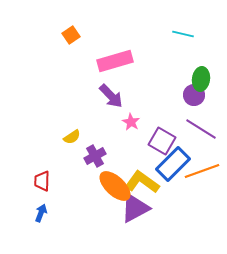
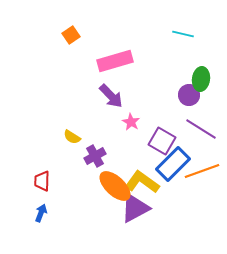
purple circle: moved 5 px left
yellow semicircle: rotated 66 degrees clockwise
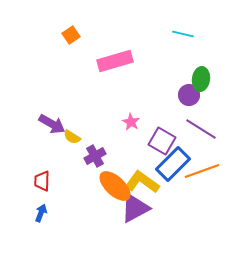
purple arrow: moved 59 px left, 28 px down; rotated 16 degrees counterclockwise
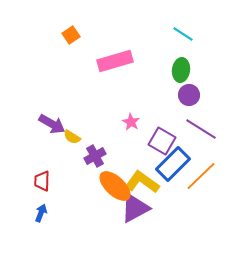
cyan line: rotated 20 degrees clockwise
green ellipse: moved 20 px left, 9 px up
orange line: moved 1 px left, 5 px down; rotated 24 degrees counterclockwise
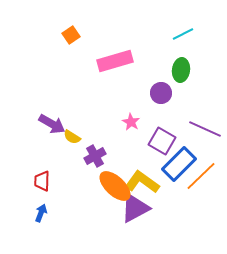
cyan line: rotated 60 degrees counterclockwise
purple circle: moved 28 px left, 2 px up
purple line: moved 4 px right; rotated 8 degrees counterclockwise
blue rectangle: moved 6 px right
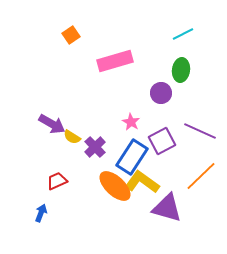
purple line: moved 5 px left, 2 px down
purple square: rotated 32 degrees clockwise
purple cross: moved 9 px up; rotated 15 degrees counterclockwise
blue rectangle: moved 47 px left, 7 px up; rotated 12 degrees counterclockwise
red trapezoid: moved 15 px right; rotated 65 degrees clockwise
purple triangle: moved 32 px right; rotated 44 degrees clockwise
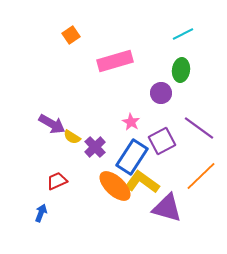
purple line: moved 1 px left, 3 px up; rotated 12 degrees clockwise
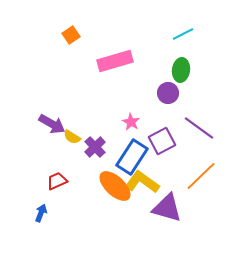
purple circle: moved 7 px right
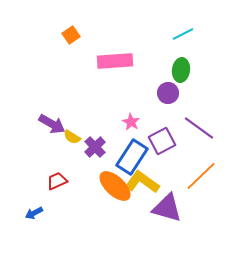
pink rectangle: rotated 12 degrees clockwise
blue arrow: moved 7 px left; rotated 138 degrees counterclockwise
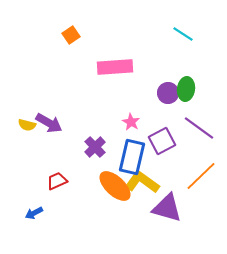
cyan line: rotated 60 degrees clockwise
pink rectangle: moved 6 px down
green ellipse: moved 5 px right, 19 px down
purple arrow: moved 3 px left, 1 px up
yellow semicircle: moved 45 px left, 12 px up; rotated 18 degrees counterclockwise
blue rectangle: rotated 20 degrees counterclockwise
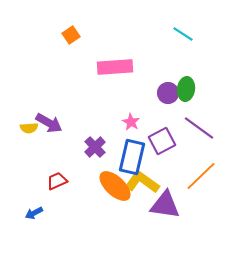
yellow semicircle: moved 2 px right, 3 px down; rotated 18 degrees counterclockwise
purple triangle: moved 2 px left, 3 px up; rotated 8 degrees counterclockwise
